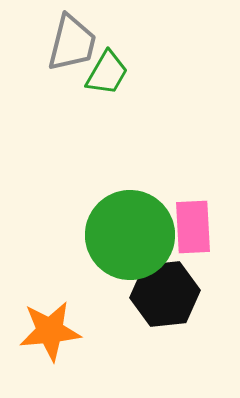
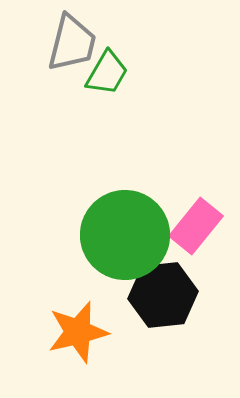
pink rectangle: moved 3 px right, 1 px up; rotated 42 degrees clockwise
green circle: moved 5 px left
black hexagon: moved 2 px left, 1 px down
orange star: moved 28 px right, 1 px down; rotated 8 degrees counterclockwise
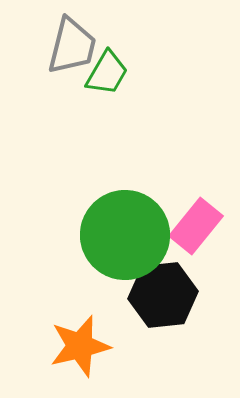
gray trapezoid: moved 3 px down
orange star: moved 2 px right, 14 px down
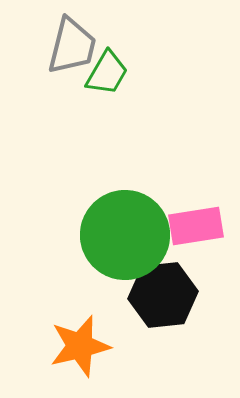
pink rectangle: rotated 42 degrees clockwise
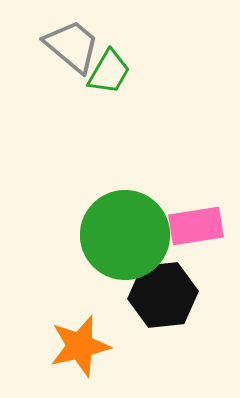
gray trapezoid: rotated 64 degrees counterclockwise
green trapezoid: moved 2 px right, 1 px up
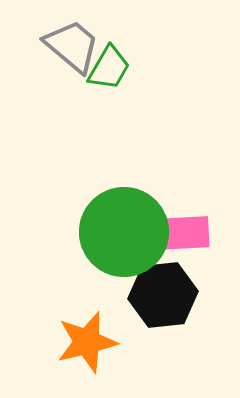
green trapezoid: moved 4 px up
pink rectangle: moved 13 px left, 7 px down; rotated 6 degrees clockwise
green circle: moved 1 px left, 3 px up
orange star: moved 7 px right, 4 px up
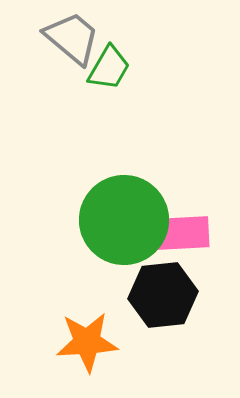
gray trapezoid: moved 8 px up
green circle: moved 12 px up
orange star: rotated 10 degrees clockwise
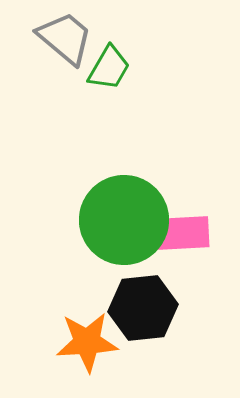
gray trapezoid: moved 7 px left
black hexagon: moved 20 px left, 13 px down
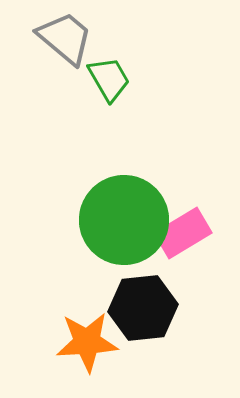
green trapezoid: moved 11 px down; rotated 60 degrees counterclockwise
pink rectangle: rotated 28 degrees counterclockwise
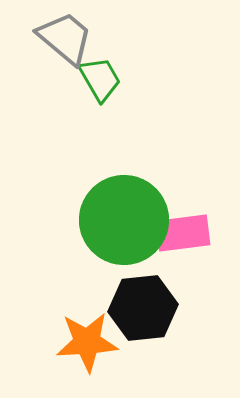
green trapezoid: moved 9 px left
pink rectangle: rotated 24 degrees clockwise
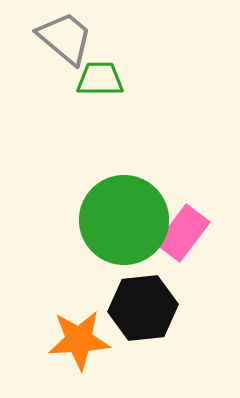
green trapezoid: rotated 60 degrees counterclockwise
pink rectangle: rotated 46 degrees counterclockwise
orange star: moved 8 px left, 2 px up
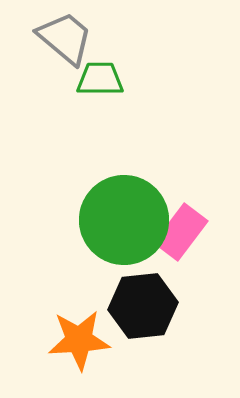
pink rectangle: moved 2 px left, 1 px up
black hexagon: moved 2 px up
